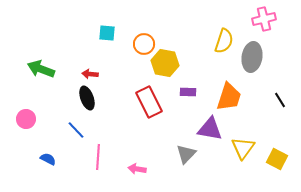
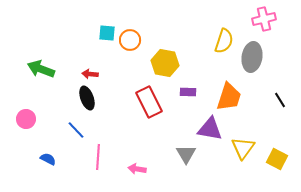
orange circle: moved 14 px left, 4 px up
gray triangle: rotated 15 degrees counterclockwise
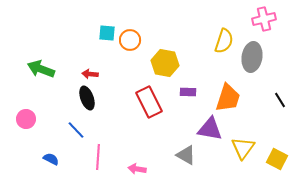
orange trapezoid: moved 1 px left, 1 px down
gray triangle: moved 1 px down; rotated 30 degrees counterclockwise
blue semicircle: moved 3 px right
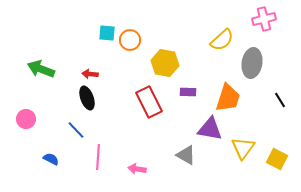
yellow semicircle: moved 2 px left, 1 px up; rotated 30 degrees clockwise
gray ellipse: moved 6 px down
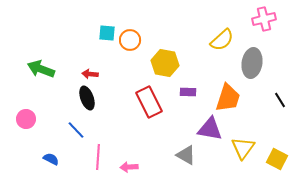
pink arrow: moved 8 px left, 2 px up; rotated 12 degrees counterclockwise
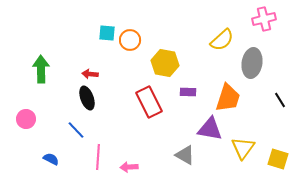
green arrow: rotated 68 degrees clockwise
gray triangle: moved 1 px left
yellow square: moved 1 px right; rotated 10 degrees counterclockwise
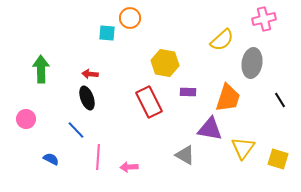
orange circle: moved 22 px up
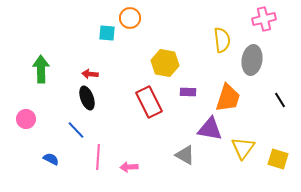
yellow semicircle: rotated 55 degrees counterclockwise
gray ellipse: moved 3 px up
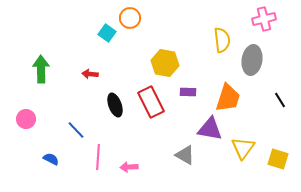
cyan square: rotated 30 degrees clockwise
black ellipse: moved 28 px right, 7 px down
red rectangle: moved 2 px right
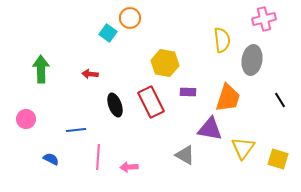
cyan square: moved 1 px right
blue line: rotated 54 degrees counterclockwise
